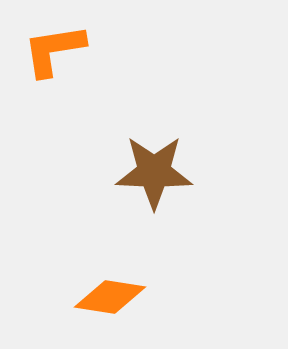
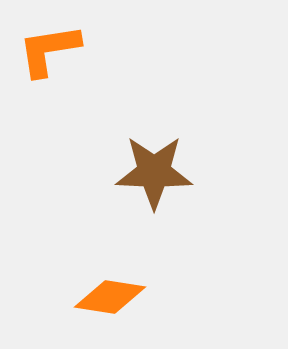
orange L-shape: moved 5 px left
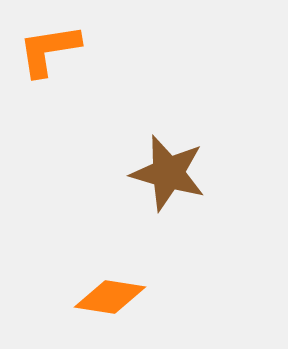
brown star: moved 14 px right, 1 px down; rotated 14 degrees clockwise
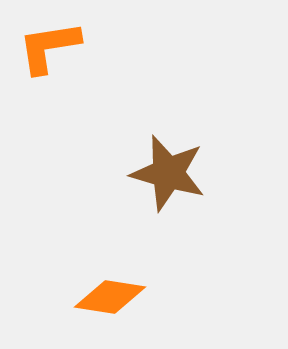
orange L-shape: moved 3 px up
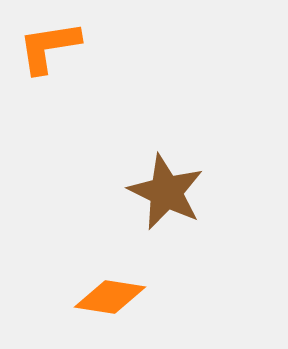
brown star: moved 2 px left, 19 px down; rotated 10 degrees clockwise
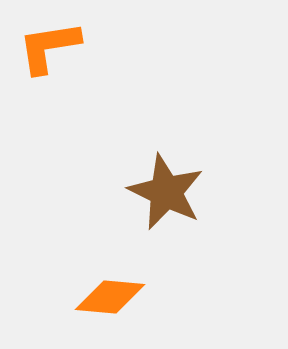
orange diamond: rotated 4 degrees counterclockwise
